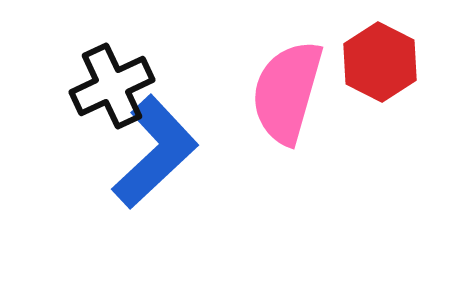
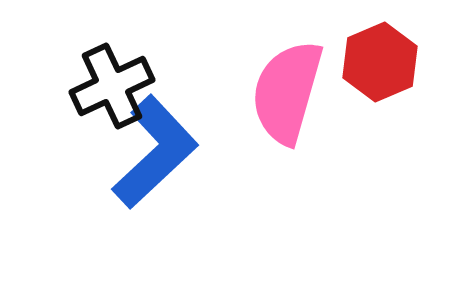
red hexagon: rotated 10 degrees clockwise
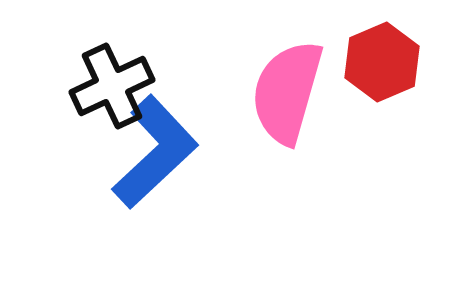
red hexagon: moved 2 px right
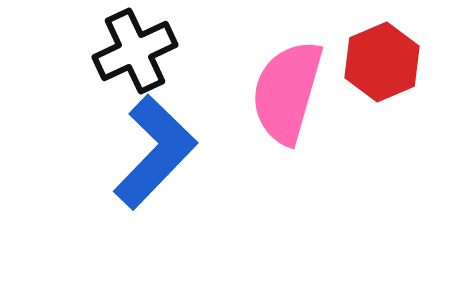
black cross: moved 23 px right, 35 px up
blue L-shape: rotated 3 degrees counterclockwise
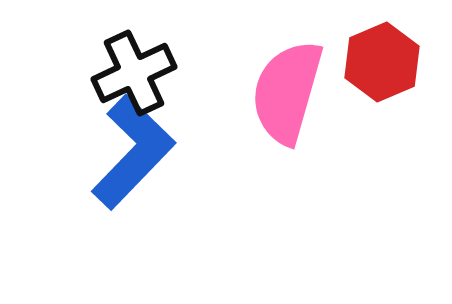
black cross: moved 1 px left, 22 px down
blue L-shape: moved 22 px left
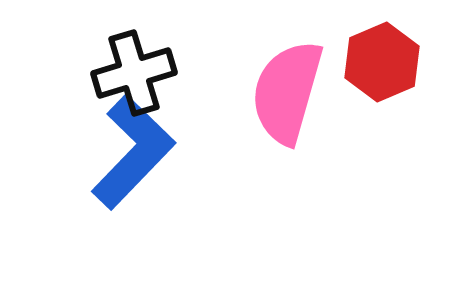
black cross: rotated 8 degrees clockwise
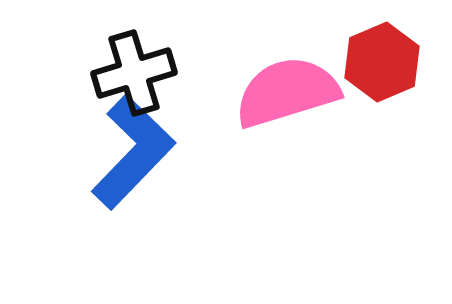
pink semicircle: rotated 57 degrees clockwise
